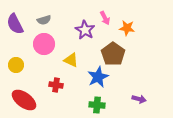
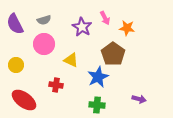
purple star: moved 3 px left, 3 px up
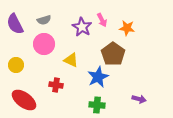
pink arrow: moved 3 px left, 2 px down
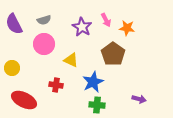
pink arrow: moved 4 px right
purple semicircle: moved 1 px left
yellow circle: moved 4 px left, 3 px down
blue star: moved 5 px left, 5 px down
red ellipse: rotated 10 degrees counterclockwise
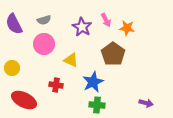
purple arrow: moved 7 px right, 4 px down
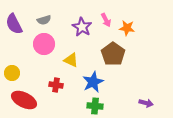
yellow circle: moved 5 px down
green cross: moved 2 px left, 1 px down
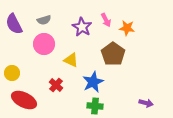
red cross: rotated 32 degrees clockwise
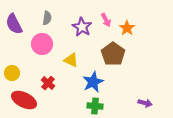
gray semicircle: moved 3 px right, 2 px up; rotated 64 degrees counterclockwise
orange star: rotated 28 degrees clockwise
pink circle: moved 2 px left
red cross: moved 8 px left, 2 px up
purple arrow: moved 1 px left
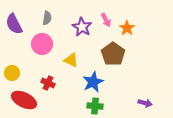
red cross: rotated 16 degrees counterclockwise
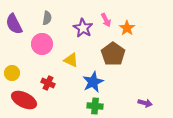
purple star: moved 1 px right, 1 px down
